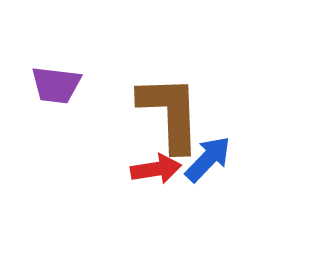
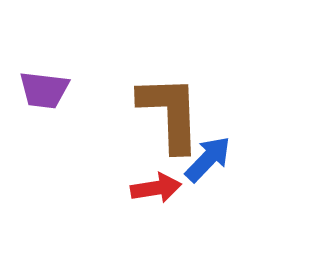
purple trapezoid: moved 12 px left, 5 px down
red arrow: moved 19 px down
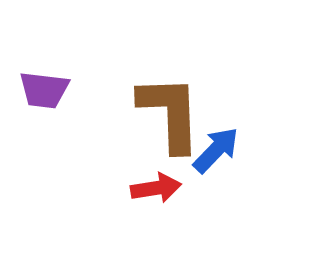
blue arrow: moved 8 px right, 9 px up
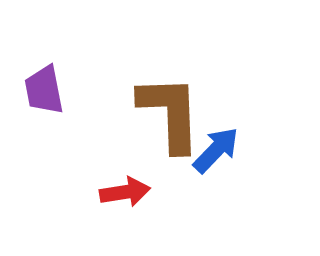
purple trapezoid: rotated 72 degrees clockwise
red arrow: moved 31 px left, 4 px down
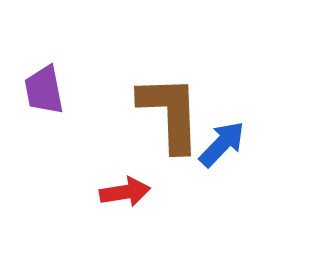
blue arrow: moved 6 px right, 6 px up
